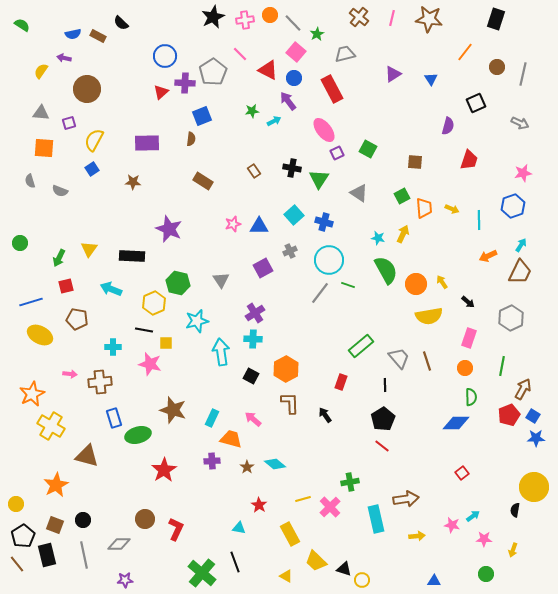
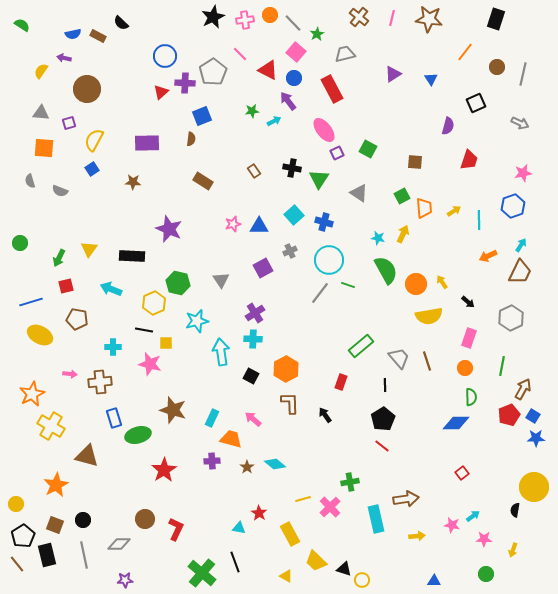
yellow arrow at (452, 209): moved 2 px right, 2 px down; rotated 56 degrees counterclockwise
red star at (259, 505): moved 8 px down
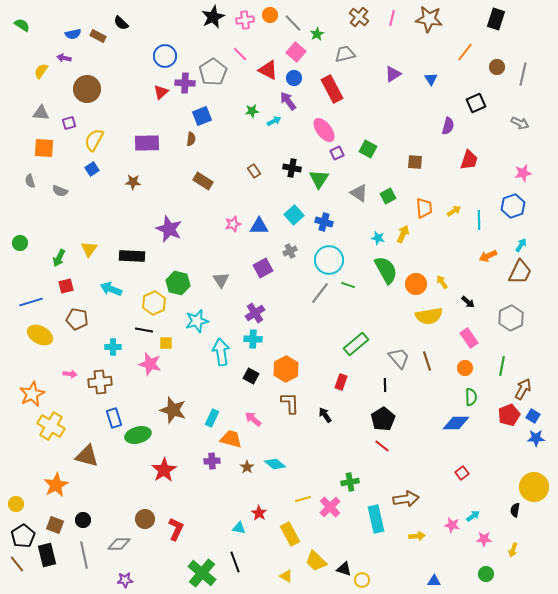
green square at (402, 196): moved 14 px left
pink rectangle at (469, 338): rotated 54 degrees counterclockwise
green rectangle at (361, 346): moved 5 px left, 2 px up
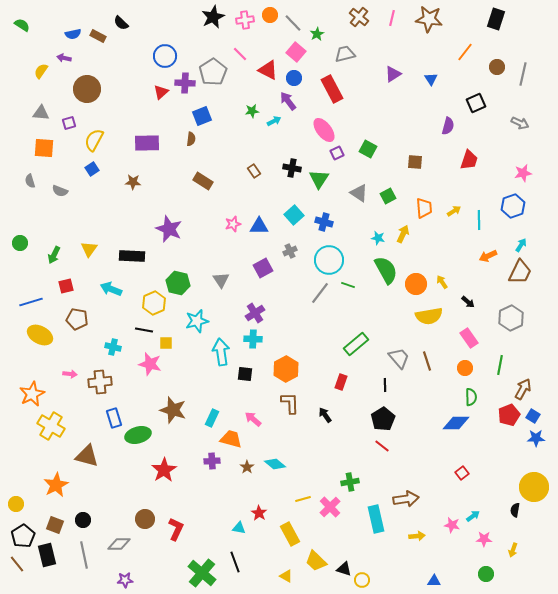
green arrow at (59, 258): moved 5 px left, 3 px up
cyan cross at (113, 347): rotated 14 degrees clockwise
green line at (502, 366): moved 2 px left, 1 px up
black square at (251, 376): moved 6 px left, 2 px up; rotated 21 degrees counterclockwise
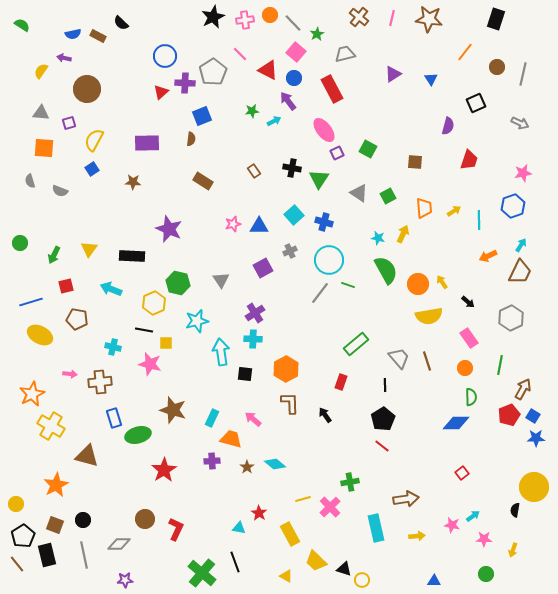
orange circle at (416, 284): moved 2 px right
cyan rectangle at (376, 519): moved 9 px down
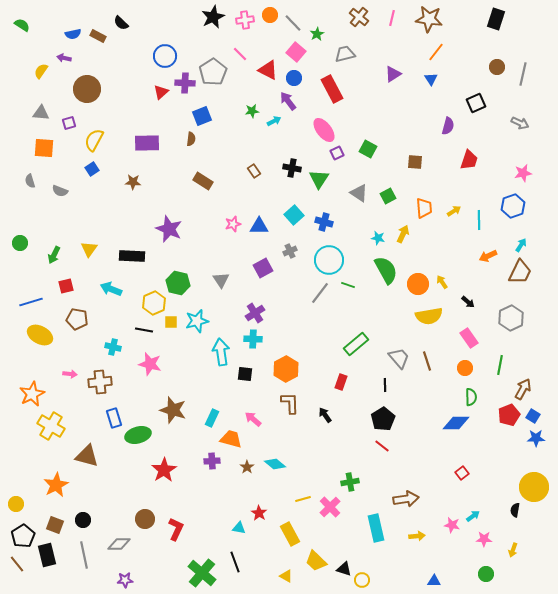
orange line at (465, 52): moved 29 px left
yellow square at (166, 343): moved 5 px right, 21 px up
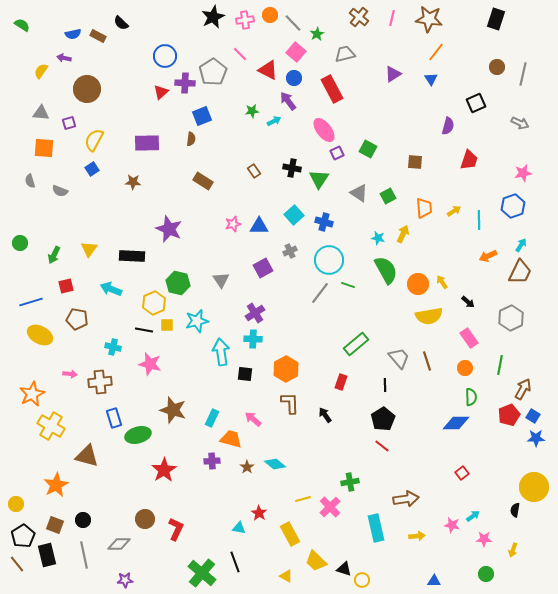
yellow square at (171, 322): moved 4 px left, 3 px down
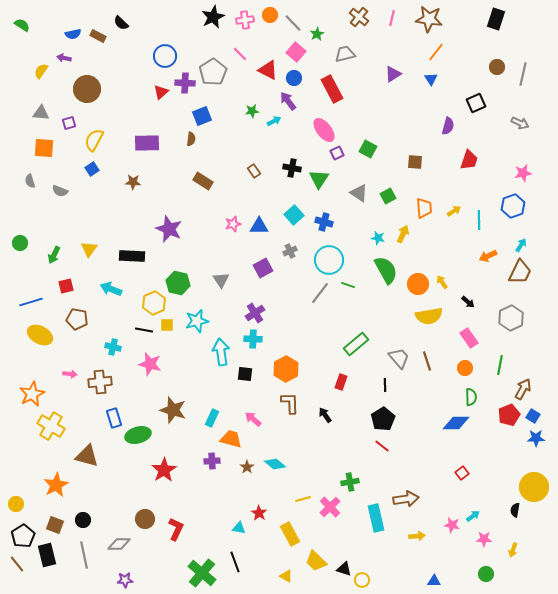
cyan rectangle at (376, 528): moved 10 px up
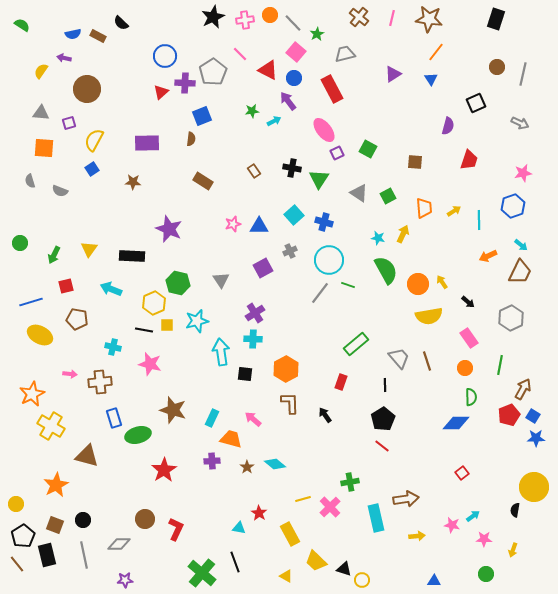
cyan arrow at (521, 245): rotated 96 degrees clockwise
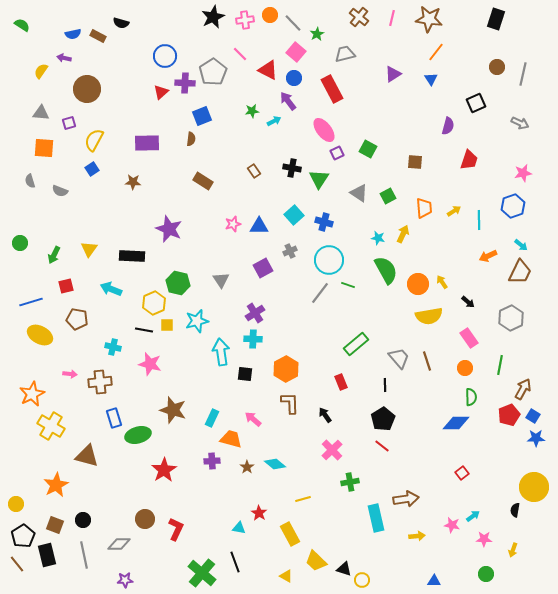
black semicircle at (121, 23): rotated 28 degrees counterclockwise
red rectangle at (341, 382): rotated 42 degrees counterclockwise
pink cross at (330, 507): moved 2 px right, 57 px up
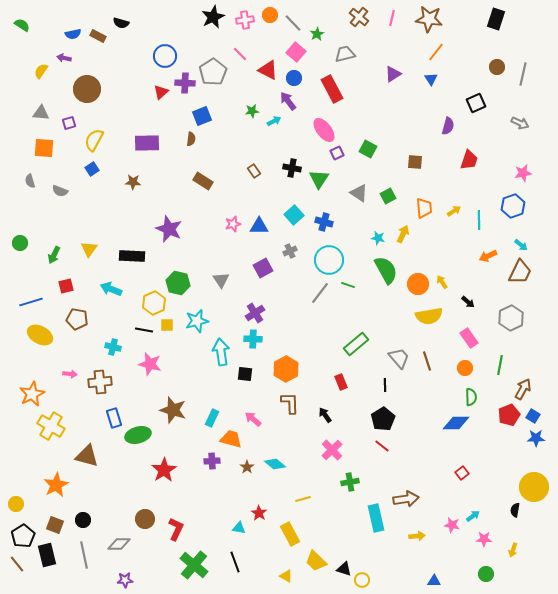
green cross at (202, 573): moved 8 px left, 8 px up
